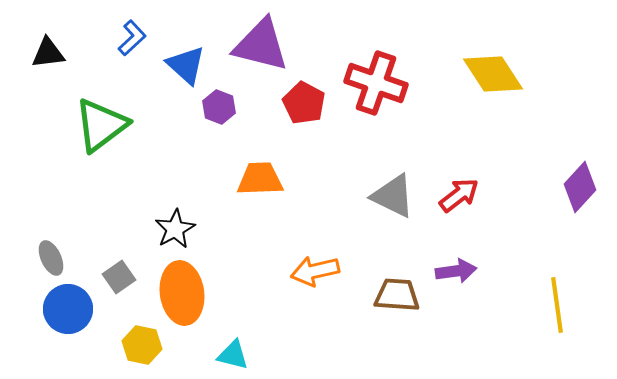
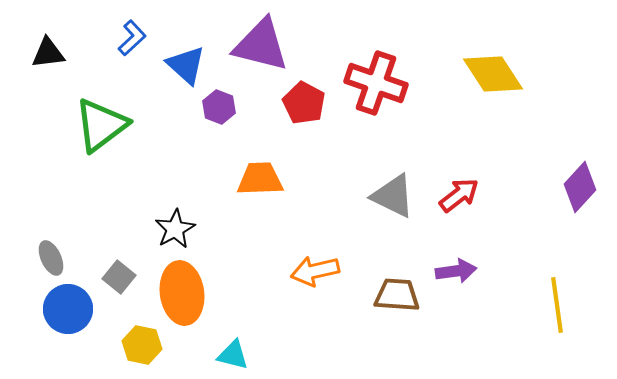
gray square: rotated 16 degrees counterclockwise
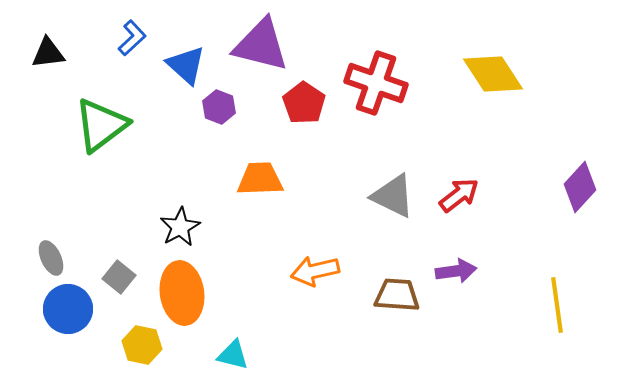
red pentagon: rotated 6 degrees clockwise
black star: moved 5 px right, 2 px up
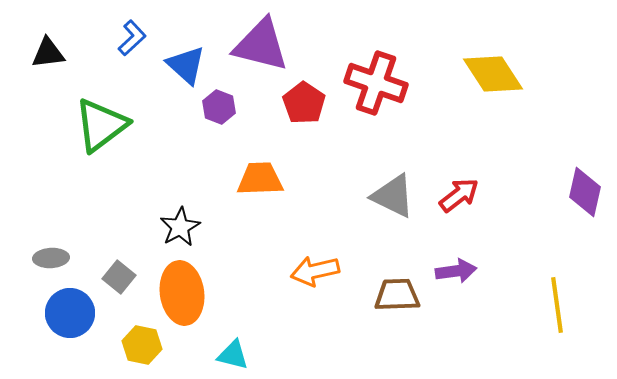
purple diamond: moved 5 px right, 5 px down; rotated 30 degrees counterclockwise
gray ellipse: rotated 68 degrees counterclockwise
brown trapezoid: rotated 6 degrees counterclockwise
blue circle: moved 2 px right, 4 px down
